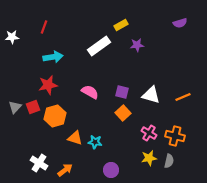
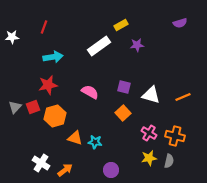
purple square: moved 2 px right, 5 px up
white cross: moved 2 px right
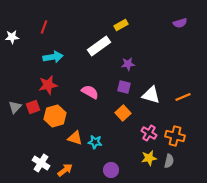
purple star: moved 9 px left, 19 px down
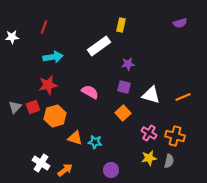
yellow rectangle: rotated 48 degrees counterclockwise
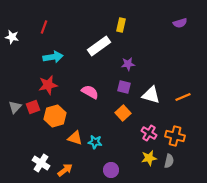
white star: rotated 16 degrees clockwise
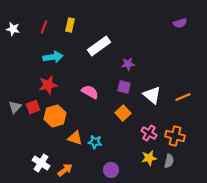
yellow rectangle: moved 51 px left
white star: moved 1 px right, 8 px up
white triangle: moved 1 px right; rotated 24 degrees clockwise
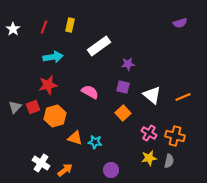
white star: rotated 24 degrees clockwise
purple square: moved 1 px left
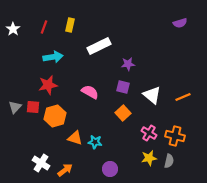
white rectangle: rotated 10 degrees clockwise
red square: rotated 24 degrees clockwise
purple circle: moved 1 px left, 1 px up
